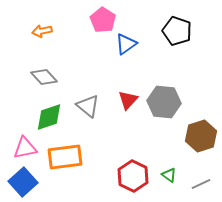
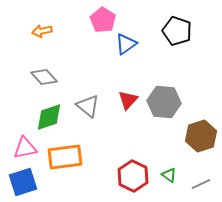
blue square: rotated 24 degrees clockwise
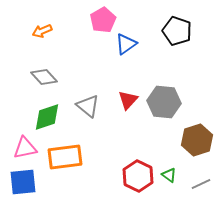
pink pentagon: rotated 10 degrees clockwise
orange arrow: rotated 12 degrees counterclockwise
green diamond: moved 2 px left
brown hexagon: moved 4 px left, 4 px down
red hexagon: moved 5 px right
blue square: rotated 12 degrees clockwise
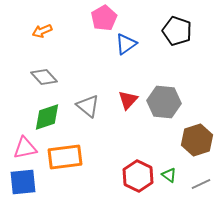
pink pentagon: moved 1 px right, 2 px up
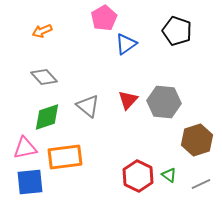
blue square: moved 7 px right
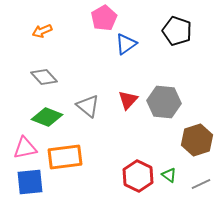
green diamond: rotated 40 degrees clockwise
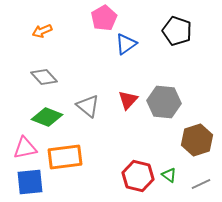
red hexagon: rotated 12 degrees counterclockwise
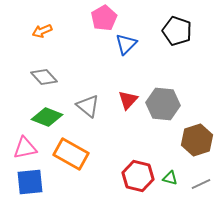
blue triangle: rotated 10 degrees counterclockwise
gray hexagon: moved 1 px left, 2 px down
orange rectangle: moved 6 px right, 3 px up; rotated 36 degrees clockwise
green triangle: moved 1 px right, 3 px down; rotated 21 degrees counterclockwise
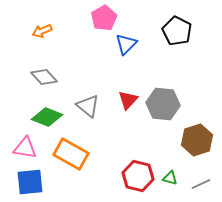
black pentagon: rotated 8 degrees clockwise
pink triangle: rotated 20 degrees clockwise
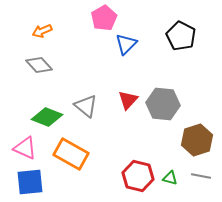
black pentagon: moved 4 px right, 5 px down
gray diamond: moved 5 px left, 12 px up
gray triangle: moved 2 px left
pink triangle: rotated 15 degrees clockwise
gray line: moved 8 px up; rotated 36 degrees clockwise
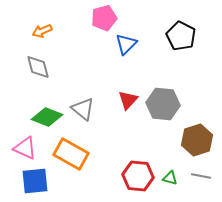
pink pentagon: rotated 15 degrees clockwise
gray diamond: moved 1 px left, 2 px down; rotated 28 degrees clockwise
gray triangle: moved 3 px left, 3 px down
red hexagon: rotated 8 degrees counterclockwise
blue square: moved 5 px right, 1 px up
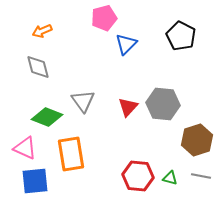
red triangle: moved 7 px down
gray triangle: moved 8 px up; rotated 15 degrees clockwise
orange rectangle: rotated 52 degrees clockwise
